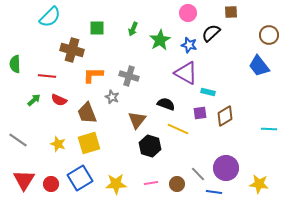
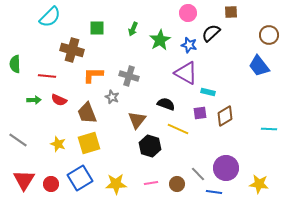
green arrow at (34, 100): rotated 40 degrees clockwise
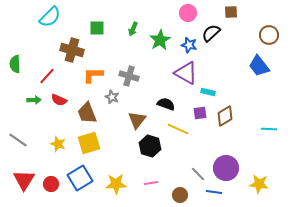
red line at (47, 76): rotated 54 degrees counterclockwise
brown circle at (177, 184): moved 3 px right, 11 px down
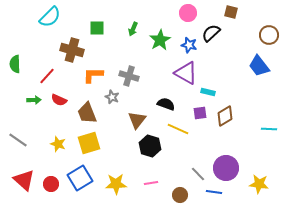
brown square at (231, 12): rotated 16 degrees clockwise
red triangle at (24, 180): rotated 20 degrees counterclockwise
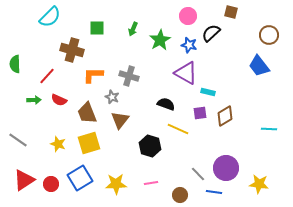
pink circle at (188, 13): moved 3 px down
brown triangle at (137, 120): moved 17 px left
red triangle at (24, 180): rotated 45 degrees clockwise
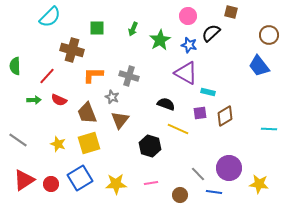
green semicircle at (15, 64): moved 2 px down
purple circle at (226, 168): moved 3 px right
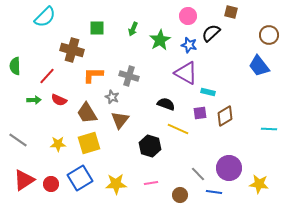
cyan semicircle at (50, 17): moved 5 px left
brown trapezoid at (87, 113): rotated 10 degrees counterclockwise
yellow star at (58, 144): rotated 21 degrees counterclockwise
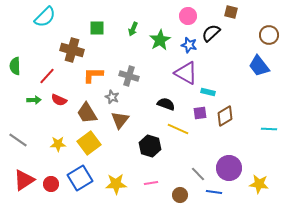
yellow square at (89, 143): rotated 20 degrees counterclockwise
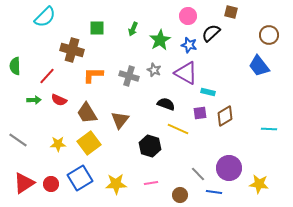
gray star at (112, 97): moved 42 px right, 27 px up
red triangle at (24, 180): moved 3 px down
